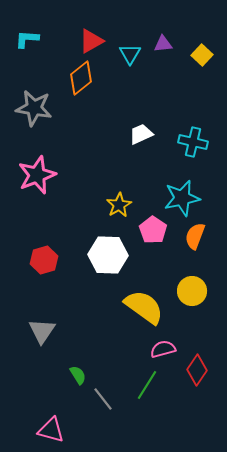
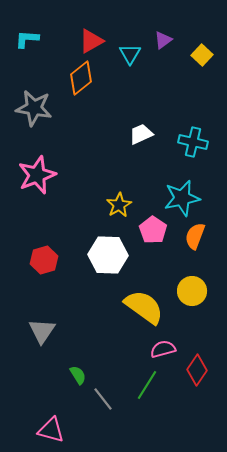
purple triangle: moved 4 px up; rotated 30 degrees counterclockwise
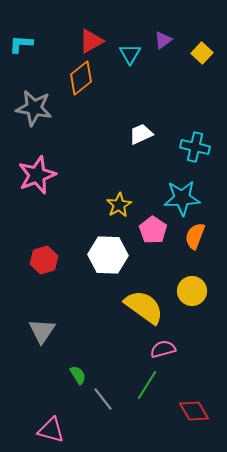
cyan L-shape: moved 6 px left, 5 px down
yellow square: moved 2 px up
cyan cross: moved 2 px right, 5 px down
cyan star: rotated 9 degrees clockwise
red diamond: moved 3 px left, 41 px down; rotated 64 degrees counterclockwise
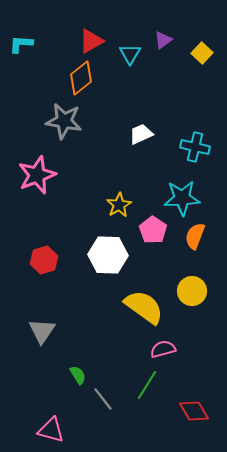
gray star: moved 30 px right, 13 px down
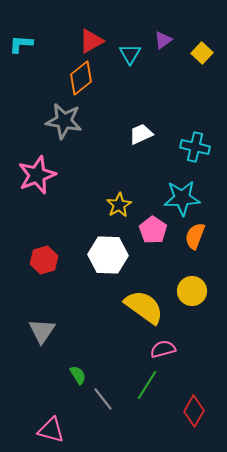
red diamond: rotated 60 degrees clockwise
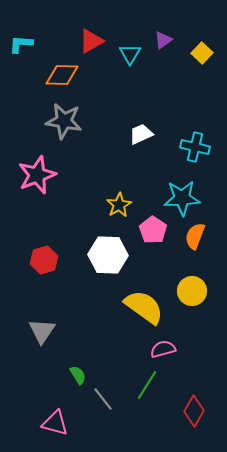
orange diamond: moved 19 px left, 3 px up; rotated 40 degrees clockwise
pink triangle: moved 4 px right, 7 px up
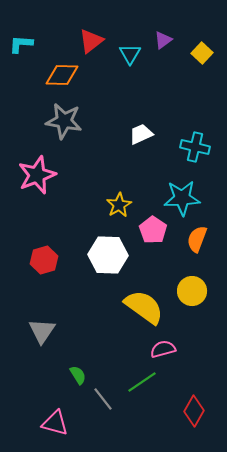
red triangle: rotated 8 degrees counterclockwise
orange semicircle: moved 2 px right, 3 px down
green line: moved 5 px left, 3 px up; rotated 24 degrees clockwise
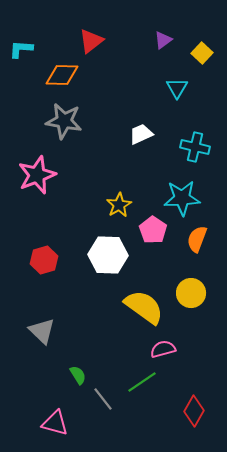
cyan L-shape: moved 5 px down
cyan triangle: moved 47 px right, 34 px down
yellow circle: moved 1 px left, 2 px down
gray triangle: rotated 20 degrees counterclockwise
